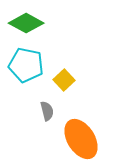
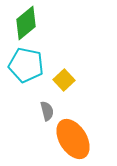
green diamond: rotated 68 degrees counterclockwise
orange ellipse: moved 8 px left
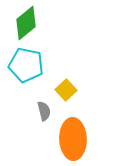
yellow square: moved 2 px right, 10 px down
gray semicircle: moved 3 px left
orange ellipse: rotated 30 degrees clockwise
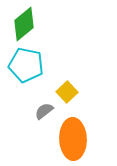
green diamond: moved 2 px left, 1 px down
yellow square: moved 1 px right, 2 px down
gray semicircle: rotated 114 degrees counterclockwise
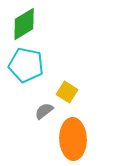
green diamond: rotated 8 degrees clockwise
yellow square: rotated 15 degrees counterclockwise
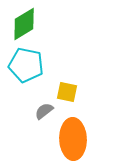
yellow square: rotated 20 degrees counterclockwise
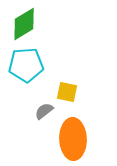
cyan pentagon: rotated 16 degrees counterclockwise
